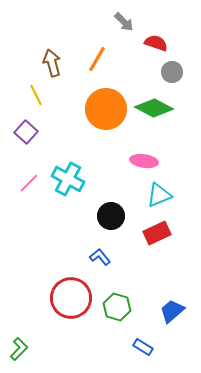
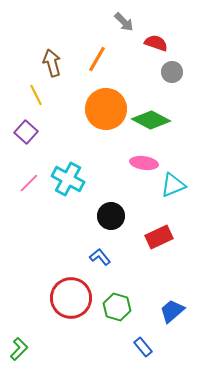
green diamond: moved 3 px left, 12 px down
pink ellipse: moved 2 px down
cyan triangle: moved 14 px right, 10 px up
red rectangle: moved 2 px right, 4 px down
blue rectangle: rotated 18 degrees clockwise
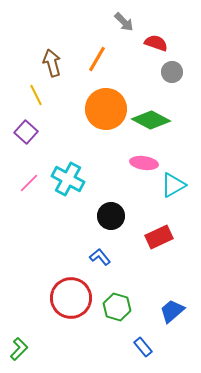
cyan triangle: rotated 8 degrees counterclockwise
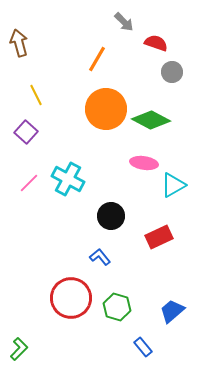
brown arrow: moved 33 px left, 20 px up
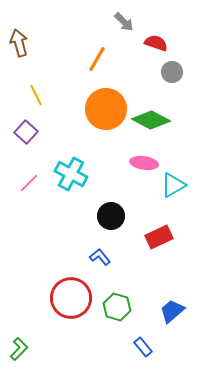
cyan cross: moved 3 px right, 5 px up
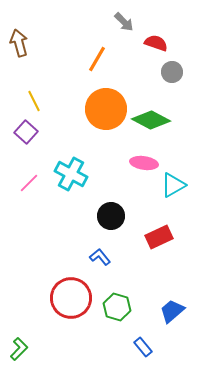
yellow line: moved 2 px left, 6 px down
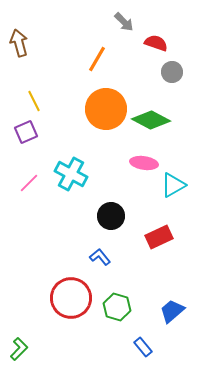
purple square: rotated 25 degrees clockwise
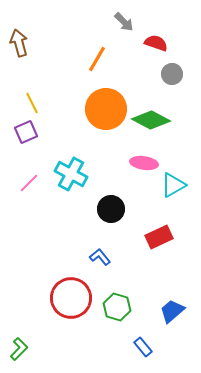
gray circle: moved 2 px down
yellow line: moved 2 px left, 2 px down
black circle: moved 7 px up
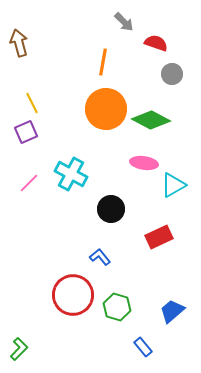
orange line: moved 6 px right, 3 px down; rotated 20 degrees counterclockwise
red circle: moved 2 px right, 3 px up
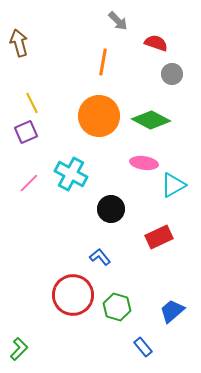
gray arrow: moved 6 px left, 1 px up
orange circle: moved 7 px left, 7 px down
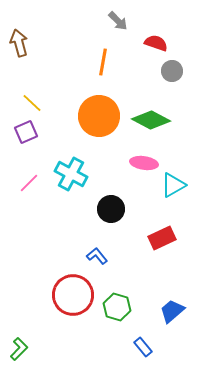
gray circle: moved 3 px up
yellow line: rotated 20 degrees counterclockwise
red rectangle: moved 3 px right, 1 px down
blue L-shape: moved 3 px left, 1 px up
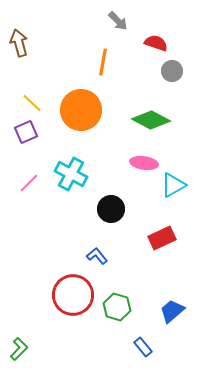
orange circle: moved 18 px left, 6 px up
